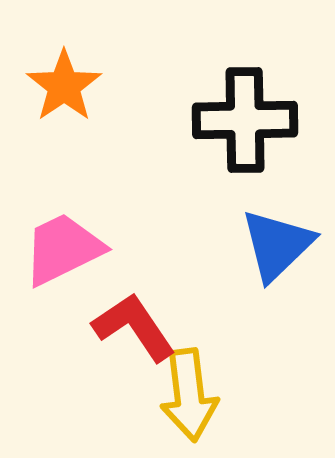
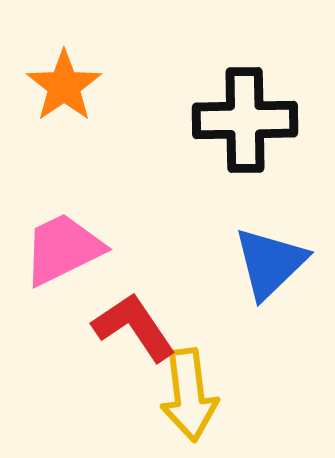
blue triangle: moved 7 px left, 18 px down
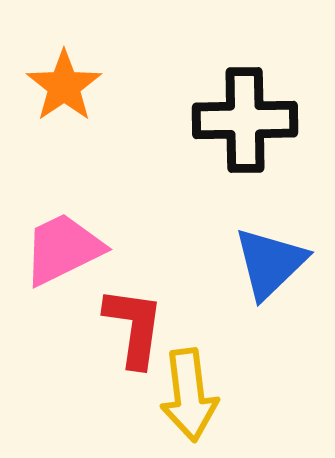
red L-shape: rotated 42 degrees clockwise
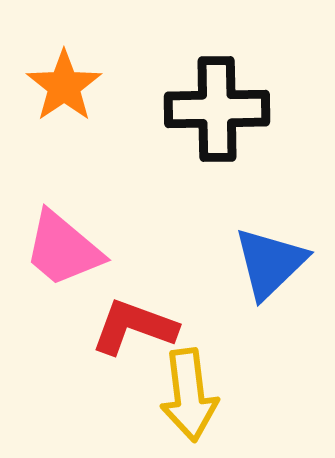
black cross: moved 28 px left, 11 px up
pink trapezoid: rotated 114 degrees counterclockwise
red L-shape: rotated 78 degrees counterclockwise
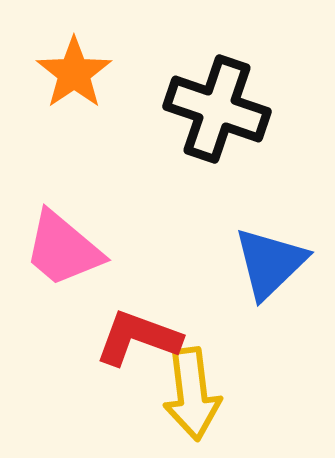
orange star: moved 10 px right, 13 px up
black cross: rotated 20 degrees clockwise
red L-shape: moved 4 px right, 11 px down
yellow arrow: moved 3 px right, 1 px up
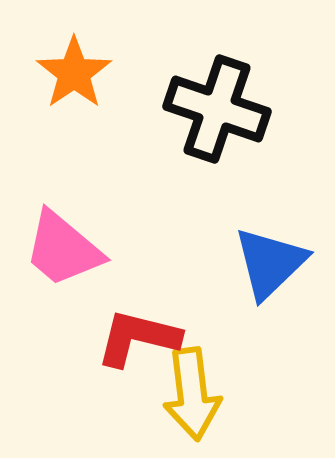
red L-shape: rotated 6 degrees counterclockwise
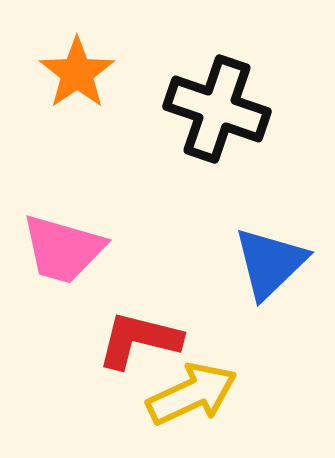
orange star: moved 3 px right
pink trapezoid: rotated 24 degrees counterclockwise
red L-shape: moved 1 px right, 2 px down
yellow arrow: rotated 108 degrees counterclockwise
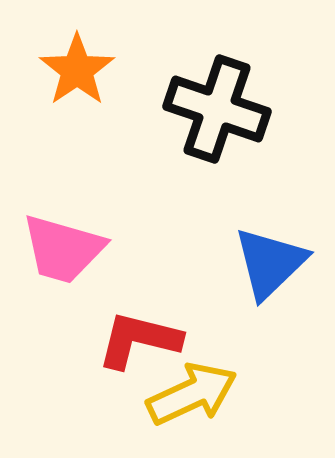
orange star: moved 3 px up
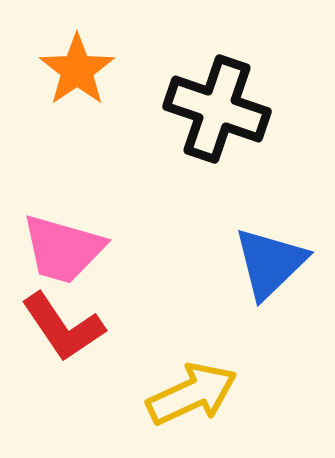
red L-shape: moved 76 px left, 13 px up; rotated 138 degrees counterclockwise
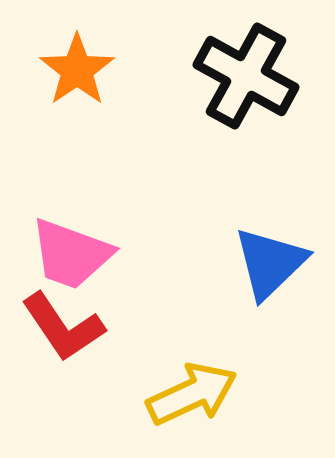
black cross: moved 29 px right, 33 px up; rotated 10 degrees clockwise
pink trapezoid: moved 8 px right, 5 px down; rotated 4 degrees clockwise
